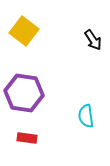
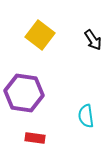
yellow square: moved 16 px right, 4 px down
red rectangle: moved 8 px right
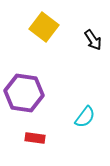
yellow square: moved 4 px right, 8 px up
cyan semicircle: moved 1 px left, 1 px down; rotated 135 degrees counterclockwise
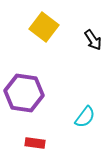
red rectangle: moved 5 px down
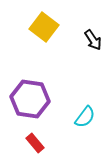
purple hexagon: moved 6 px right, 6 px down
red rectangle: rotated 42 degrees clockwise
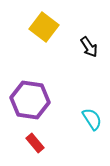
black arrow: moved 4 px left, 7 px down
purple hexagon: moved 1 px down
cyan semicircle: moved 7 px right, 2 px down; rotated 70 degrees counterclockwise
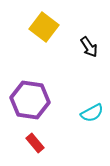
cyan semicircle: moved 6 px up; rotated 95 degrees clockwise
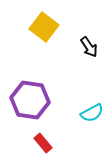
red rectangle: moved 8 px right
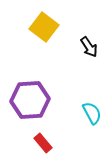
purple hexagon: rotated 12 degrees counterclockwise
cyan semicircle: rotated 90 degrees counterclockwise
